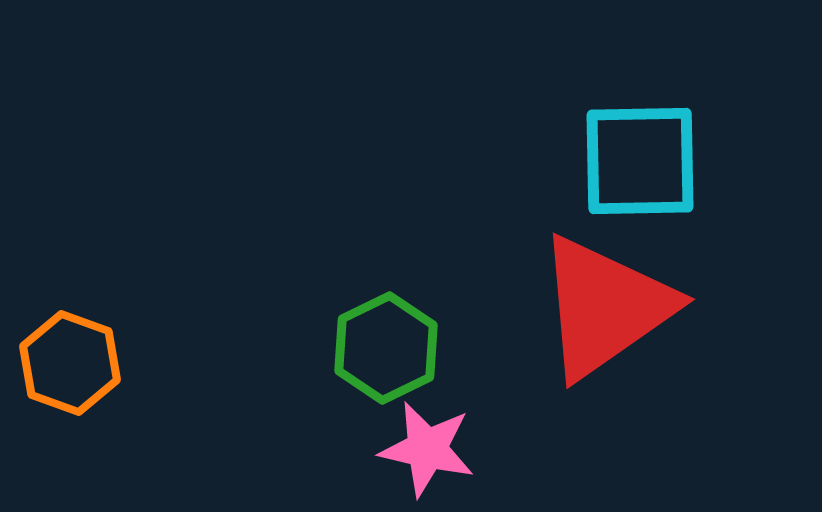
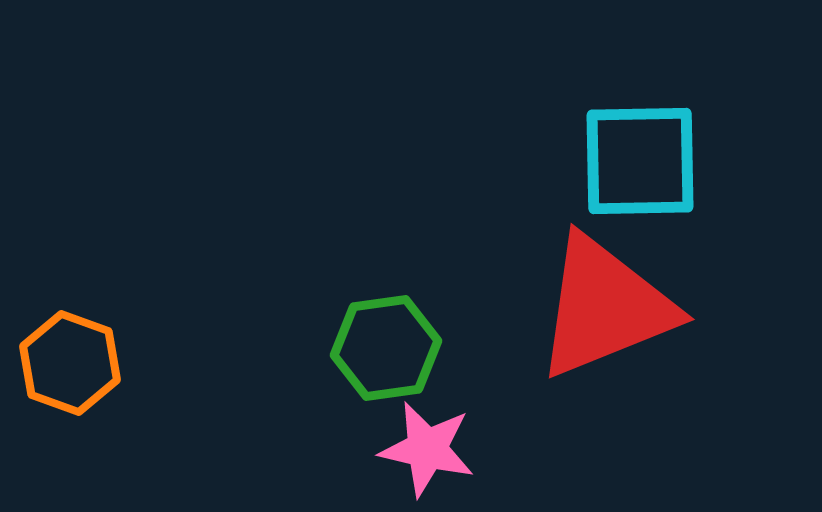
red triangle: rotated 13 degrees clockwise
green hexagon: rotated 18 degrees clockwise
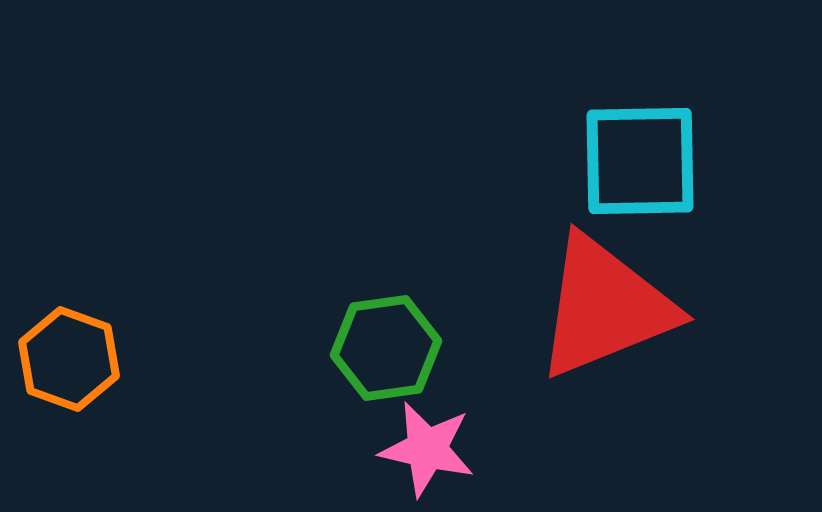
orange hexagon: moved 1 px left, 4 px up
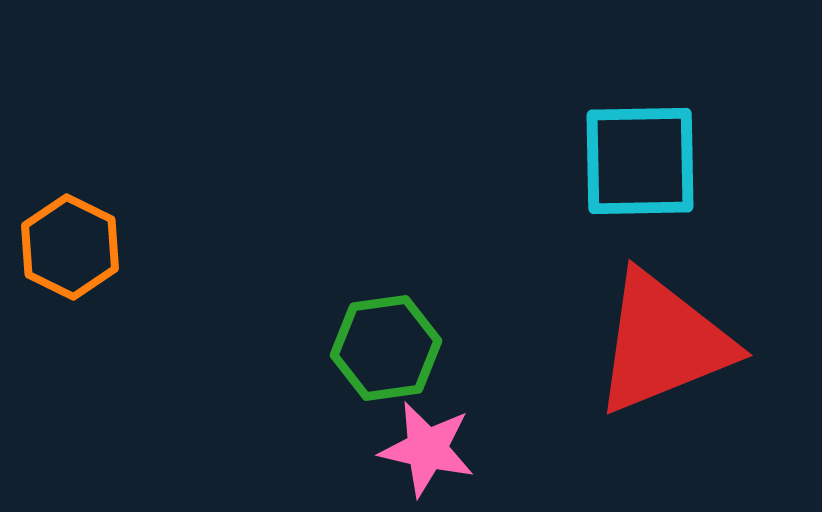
red triangle: moved 58 px right, 36 px down
orange hexagon: moved 1 px right, 112 px up; rotated 6 degrees clockwise
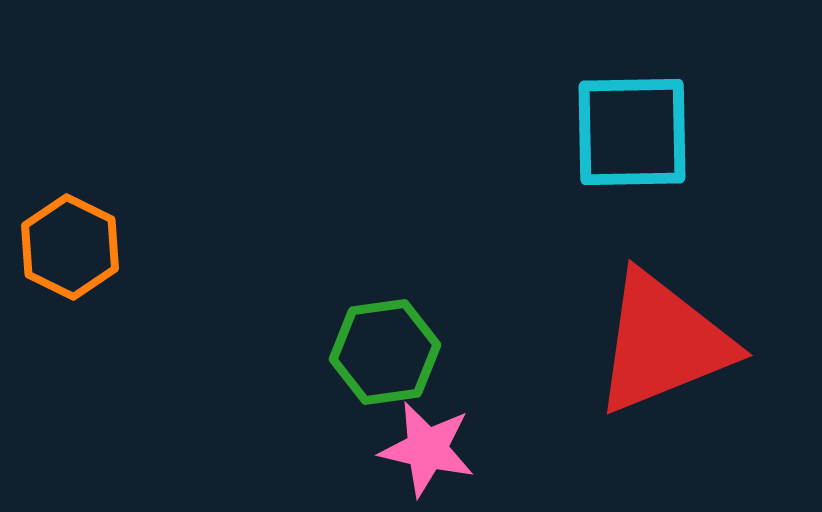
cyan square: moved 8 px left, 29 px up
green hexagon: moved 1 px left, 4 px down
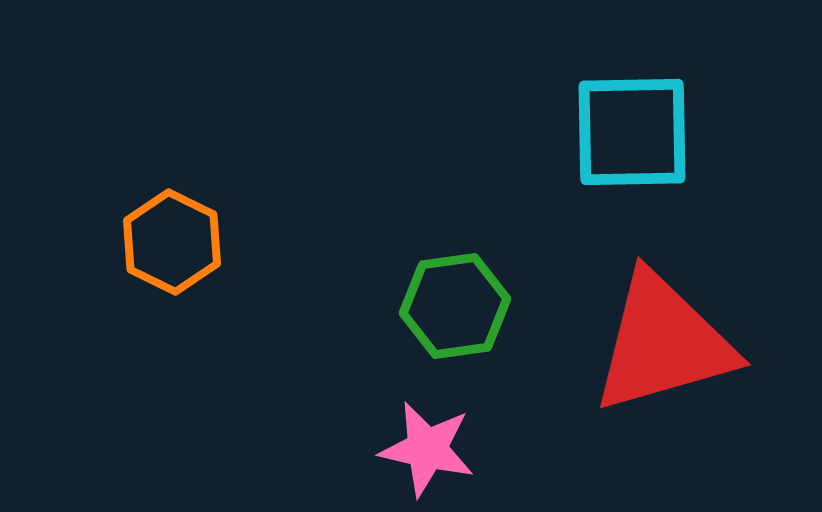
orange hexagon: moved 102 px right, 5 px up
red triangle: rotated 6 degrees clockwise
green hexagon: moved 70 px right, 46 px up
